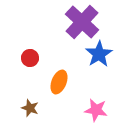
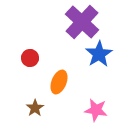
brown star: moved 5 px right; rotated 18 degrees clockwise
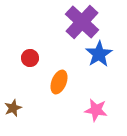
brown star: moved 22 px left; rotated 12 degrees clockwise
